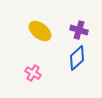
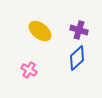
pink cross: moved 4 px left, 3 px up
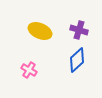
yellow ellipse: rotated 15 degrees counterclockwise
blue diamond: moved 2 px down
